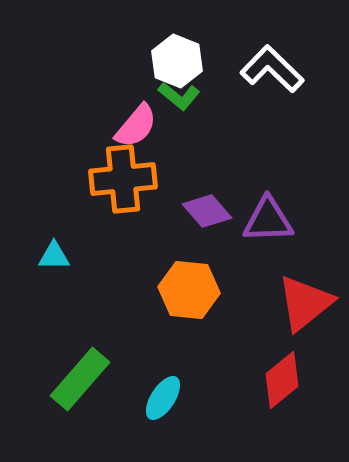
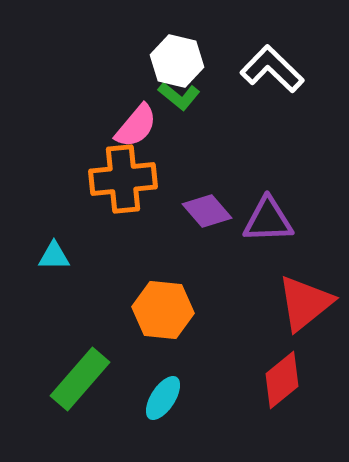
white hexagon: rotated 9 degrees counterclockwise
orange hexagon: moved 26 px left, 20 px down
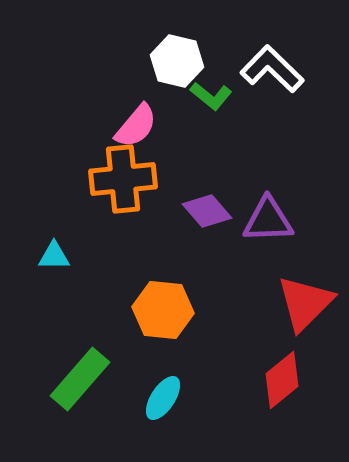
green L-shape: moved 32 px right
red triangle: rotated 6 degrees counterclockwise
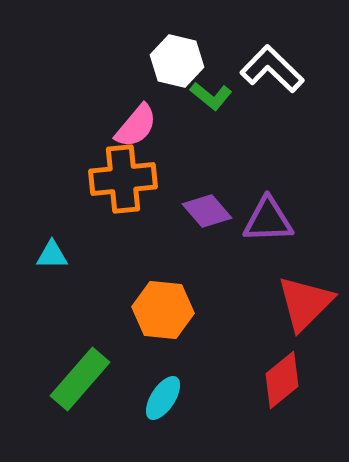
cyan triangle: moved 2 px left, 1 px up
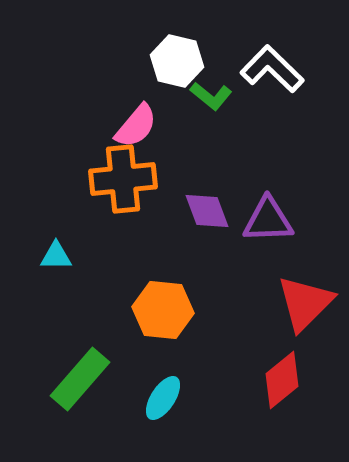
purple diamond: rotated 21 degrees clockwise
cyan triangle: moved 4 px right, 1 px down
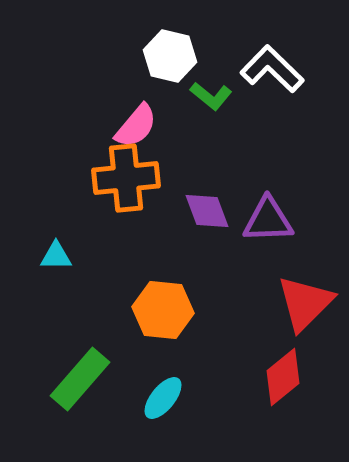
white hexagon: moved 7 px left, 5 px up
orange cross: moved 3 px right, 1 px up
red diamond: moved 1 px right, 3 px up
cyan ellipse: rotated 6 degrees clockwise
